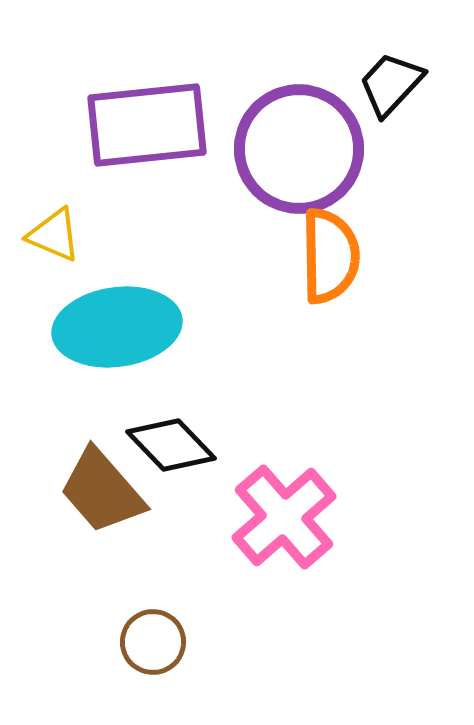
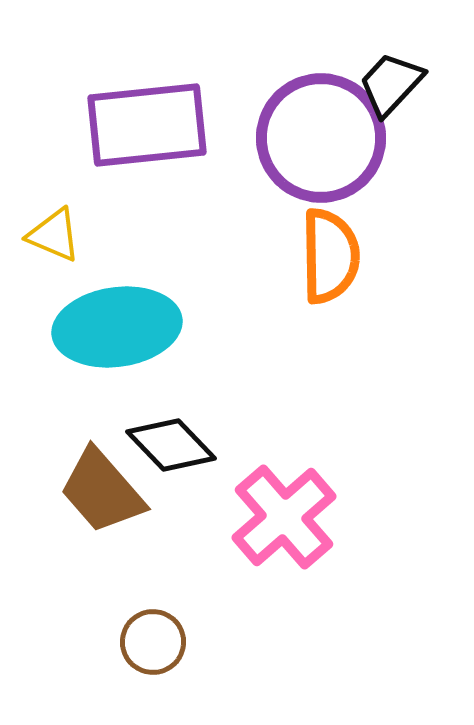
purple circle: moved 22 px right, 11 px up
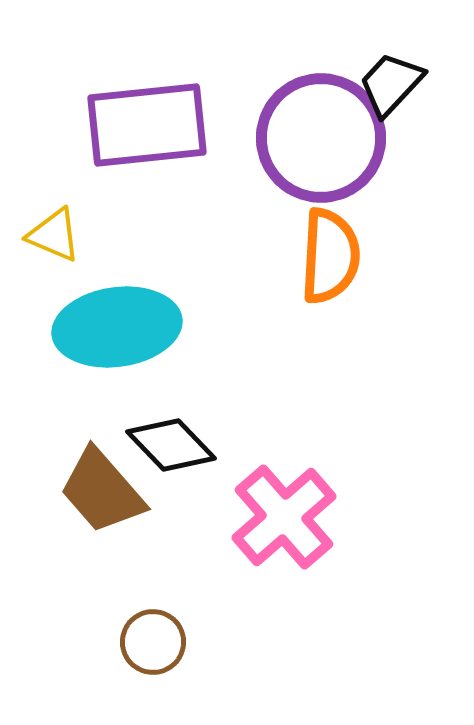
orange semicircle: rotated 4 degrees clockwise
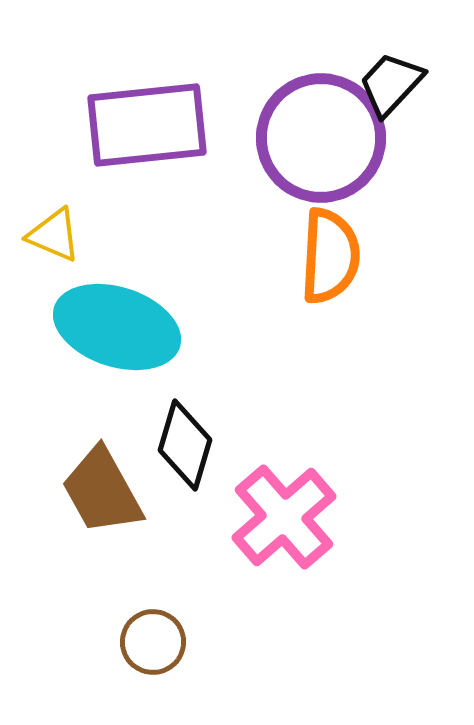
cyan ellipse: rotated 26 degrees clockwise
black diamond: moved 14 px right; rotated 60 degrees clockwise
brown trapezoid: rotated 12 degrees clockwise
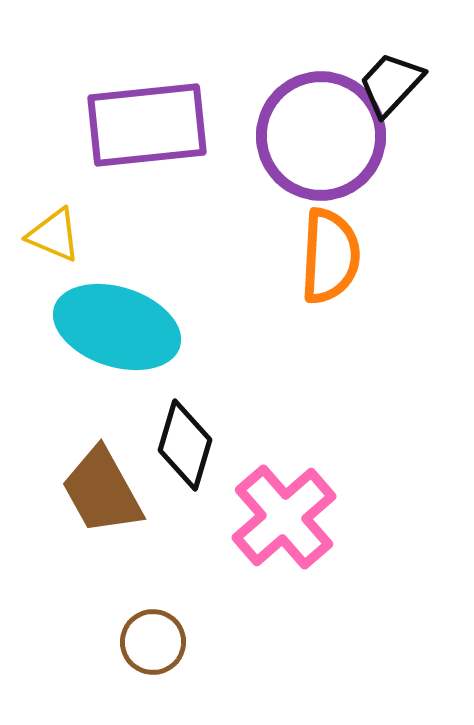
purple circle: moved 2 px up
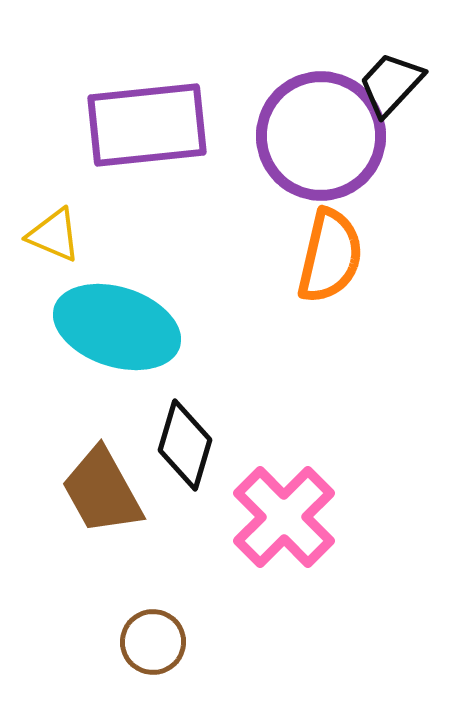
orange semicircle: rotated 10 degrees clockwise
pink cross: rotated 4 degrees counterclockwise
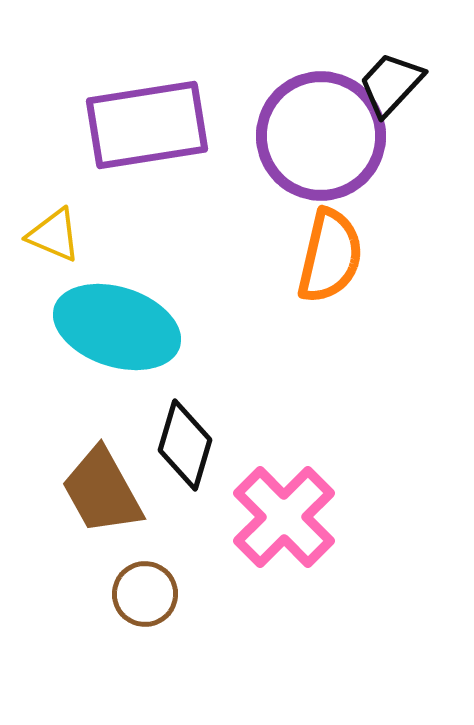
purple rectangle: rotated 3 degrees counterclockwise
brown circle: moved 8 px left, 48 px up
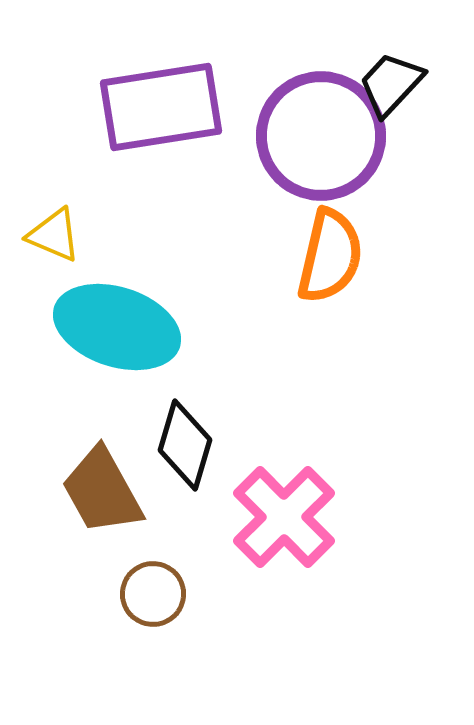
purple rectangle: moved 14 px right, 18 px up
brown circle: moved 8 px right
